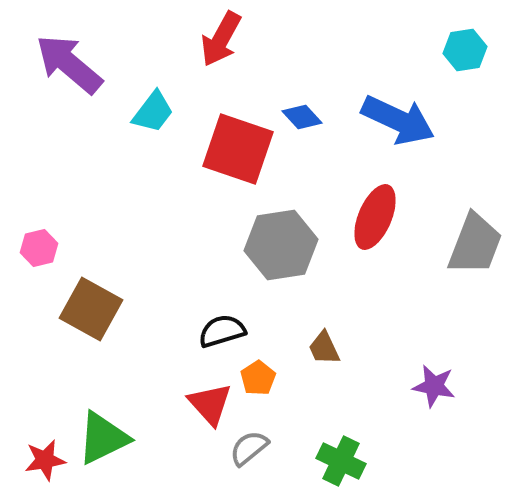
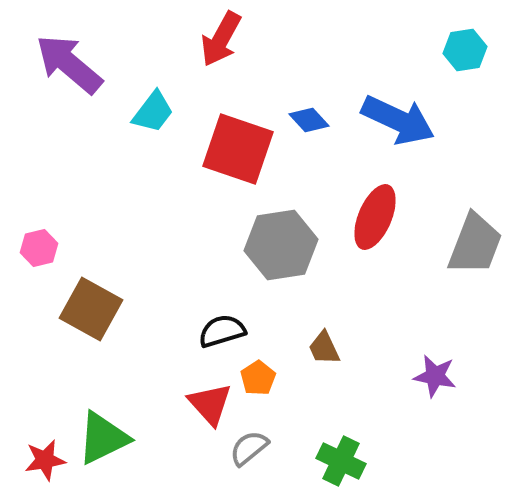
blue diamond: moved 7 px right, 3 px down
purple star: moved 1 px right, 10 px up
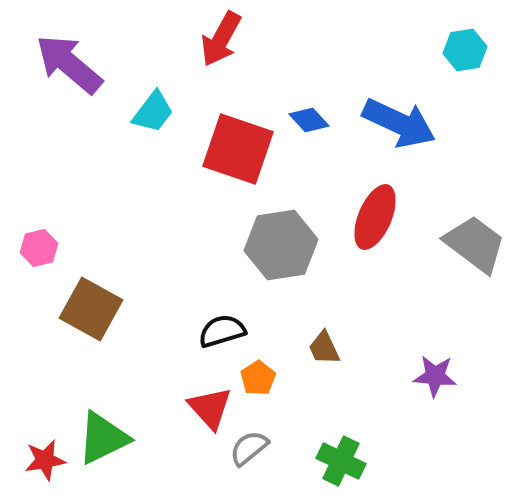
blue arrow: moved 1 px right, 3 px down
gray trapezoid: rotated 74 degrees counterclockwise
purple star: rotated 6 degrees counterclockwise
red triangle: moved 4 px down
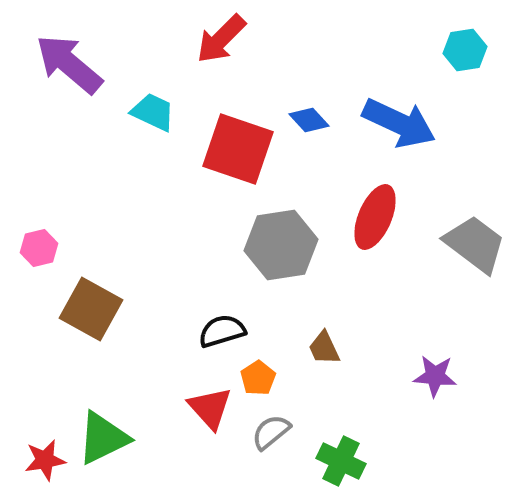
red arrow: rotated 16 degrees clockwise
cyan trapezoid: rotated 102 degrees counterclockwise
gray semicircle: moved 22 px right, 16 px up
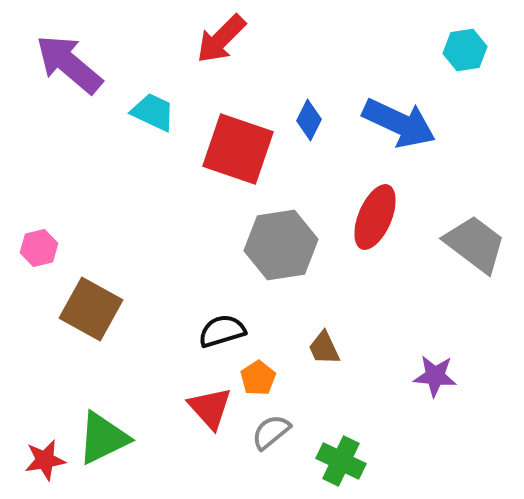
blue diamond: rotated 69 degrees clockwise
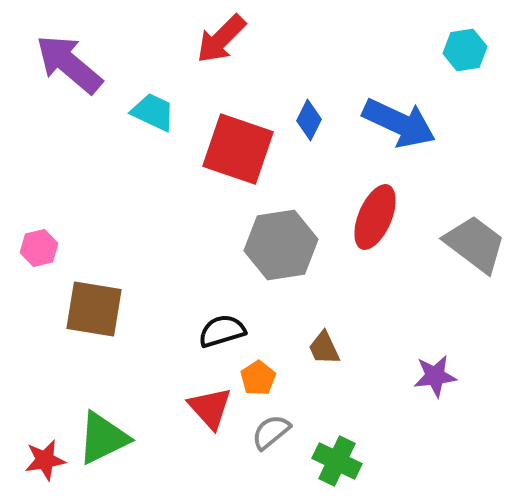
brown square: moved 3 px right; rotated 20 degrees counterclockwise
purple star: rotated 12 degrees counterclockwise
green cross: moved 4 px left
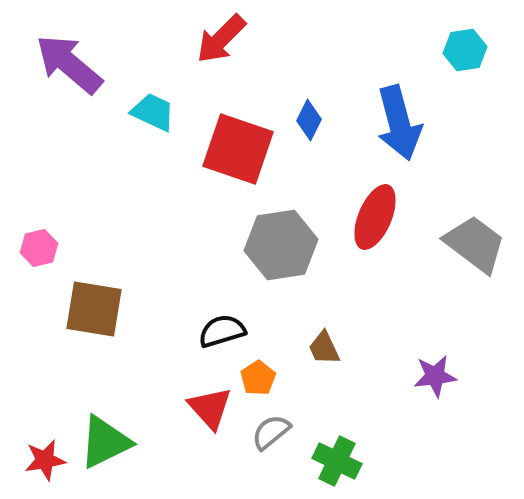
blue arrow: rotated 50 degrees clockwise
green triangle: moved 2 px right, 4 px down
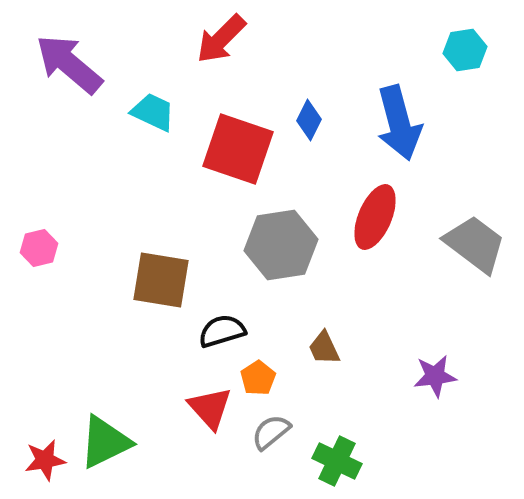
brown square: moved 67 px right, 29 px up
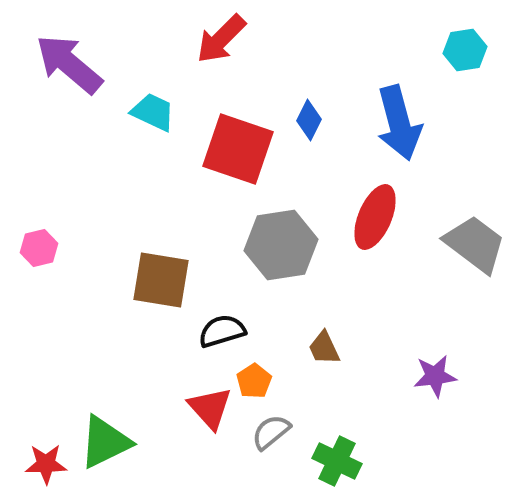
orange pentagon: moved 4 px left, 3 px down
red star: moved 1 px right, 4 px down; rotated 9 degrees clockwise
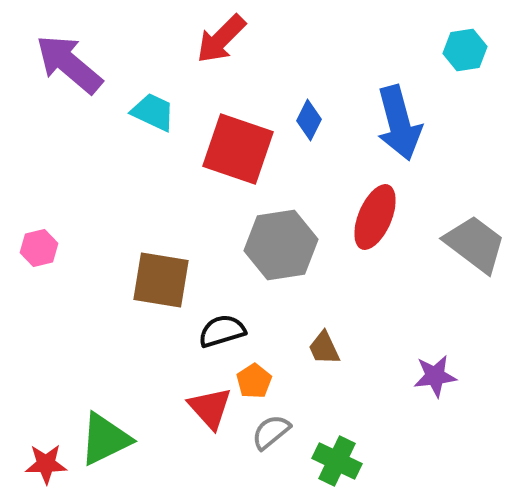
green triangle: moved 3 px up
